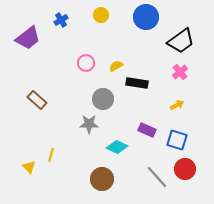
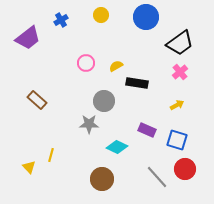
black trapezoid: moved 1 px left, 2 px down
gray circle: moved 1 px right, 2 px down
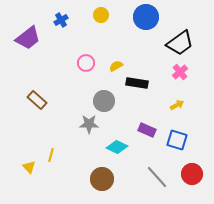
red circle: moved 7 px right, 5 px down
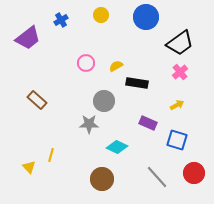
purple rectangle: moved 1 px right, 7 px up
red circle: moved 2 px right, 1 px up
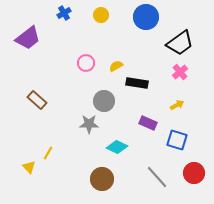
blue cross: moved 3 px right, 7 px up
yellow line: moved 3 px left, 2 px up; rotated 16 degrees clockwise
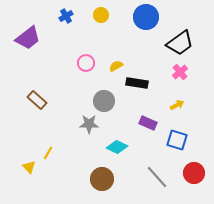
blue cross: moved 2 px right, 3 px down
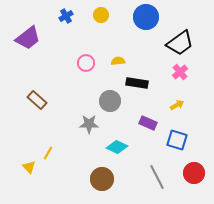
yellow semicircle: moved 2 px right, 5 px up; rotated 24 degrees clockwise
gray circle: moved 6 px right
gray line: rotated 15 degrees clockwise
